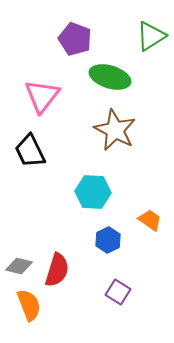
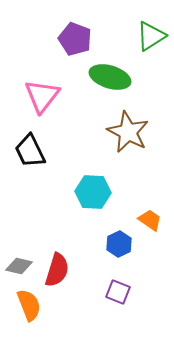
brown star: moved 13 px right, 2 px down
blue hexagon: moved 11 px right, 4 px down
purple square: rotated 10 degrees counterclockwise
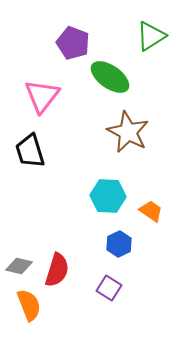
purple pentagon: moved 2 px left, 4 px down
green ellipse: rotated 18 degrees clockwise
black trapezoid: rotated 9 degrees clockwise
cyan hexagon: moved 15 px right, 4 px down
orange trapezoid: moved 1 px right, 9 px up
purple square: moved 9 px left, 4 px up; rotated 10 degrees clockwise
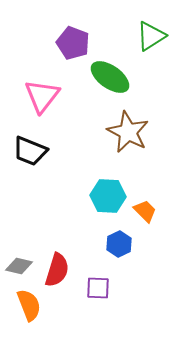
black trapezoid: rotated 51 degrees counterclockwise
orange trapezoid: moved 6 px left; rotated 10 degrees clockwise
purple square: moved 11 px left; rotated 30 degrees counterclockwise
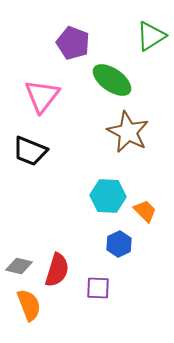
green ellipse: moved 2 px right, 3 px down
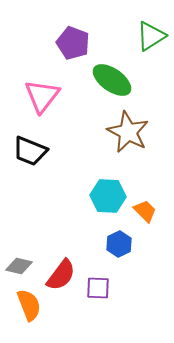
red semicircle: moved 4 px right, 5 px down; rotated 20 degrees clockwise
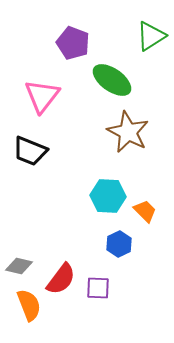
red semicircle: moved 4 px down
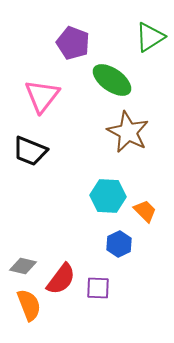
green triangle: moved 1 px left, 1 px down
gray diamond: moved 4 px right
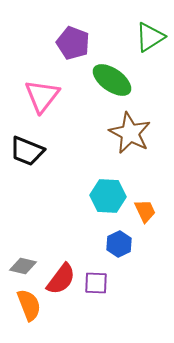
brown star: moved 2 px right, 1 px down
black trapezoid: moved 3 px left
orange trapezoid: rotated 20 degrees clockwise
purple square: moved 2 px left, 5 px up
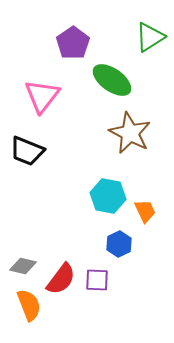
purple pentagon: rotated 16 degrees clockwise
cyan hexagon: rotated 8 degrees clockwise
purple square: moved 1 px right, 3 px up
